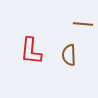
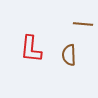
red L-shape: moved 2 px up
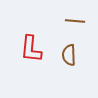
brown line: moved 8 px left, 3 px up
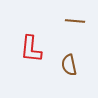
brown semicircle: moved 10 px down; rotated 10 degrees counterclockwise
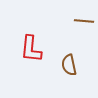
brown line: moved 9 px right
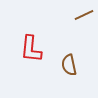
brown line: moved 6 px up; rotated 30 degrees counterclockwise
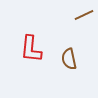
brown semicircle: moved 6 px up
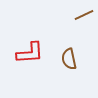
red L-shape: moved 1 px left, 4 px down; rotated 100 degrees counterclockwise
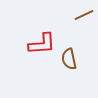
red L-shape: moved 12 px right, 9 px up
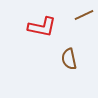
red L-shape: moved 17 px up; rotated 16 degrees clockwise
